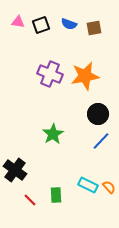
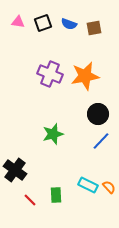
black square: moved 2 px right, 2 px up
green star: rotated 15 degrees clockwise
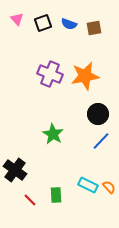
pink triangle: moved 1 px left, 3 px up; rotated 40 degrees clockwise
green star: rotated 25 degrees counterclockwise
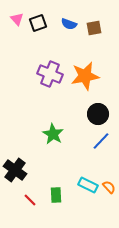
black square: moved 5 px left
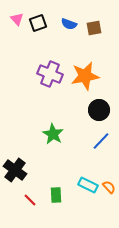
black circle: moved 1 px right, 4 px up
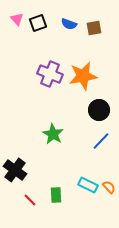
orange star: moved 2 px left
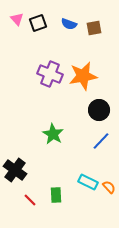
cyan rectangle: moved 3 px up
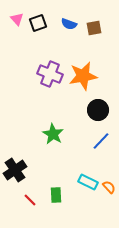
black circle: moved 1 px left
black cross: rotated 20 degrees clockwise
